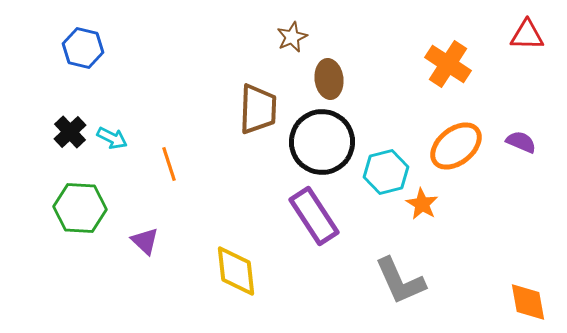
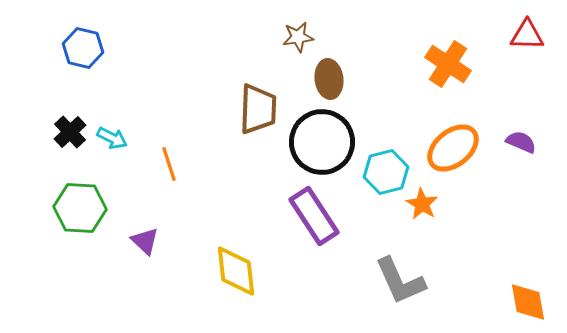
brown star: moved 6 px right; rotated 16 degrees clockwise
orange ellipse: moved 3 px left, 2 px down
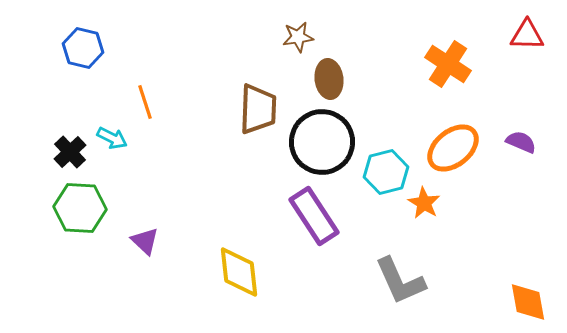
black cross: moved 20 px down
orange line: moved 24 px left, 62 px up
orange star: moved 2 px right, 1 px up
yellow diamond: moved 3 px right, 1 px down
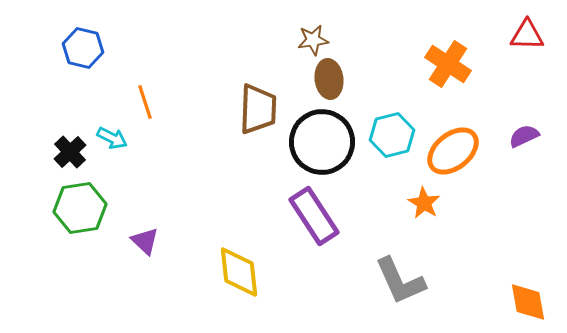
brown star: moved 15 px right, 3 px down
purple semicircle: moved 3 px right, 6 px up; rotated 48 degrees counterclockwise
orange ellipse: moved 3 px down
cyan hexagon: moved 6 px right, 37 px up
green hexagon: rotated 12 degrees counterclockwise
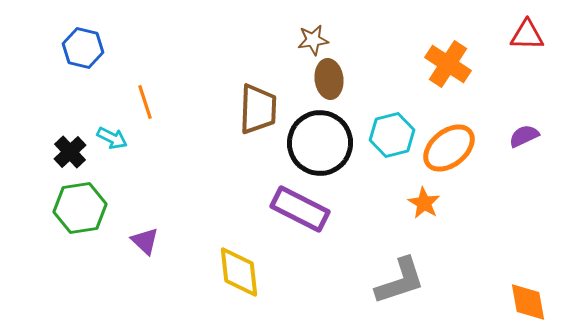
black circle: moved 2 px left, 1 px down
orange ellipse: moved 4 px left, 3 px up
purple rectangle: moved 14 px left, 7 px up; rotated 30 degrees counterclockwise
gray L-shape: rotated 84 degrees counterclockwise
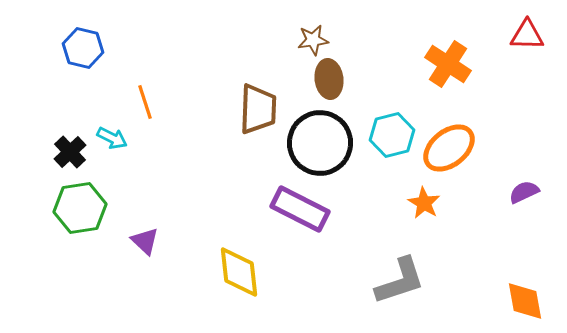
purple semicircle: moved 56 px down
orange diamond: moved 3 px left, 1 px up
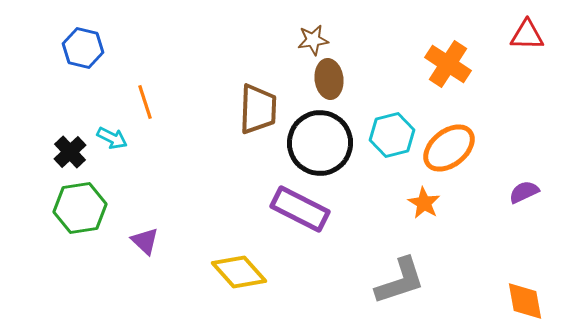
yellow diamond: rotated 36 degrees counterclockwise
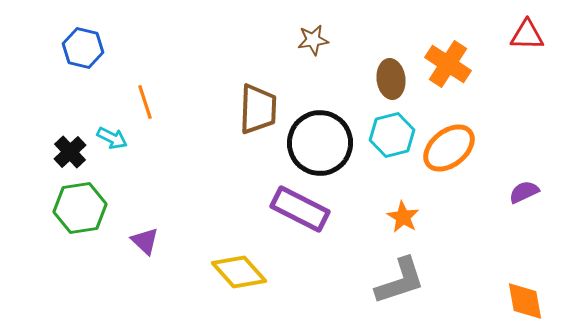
brown ellipse: moved 62 px right
orange star: moved 21 px left, 14 px down
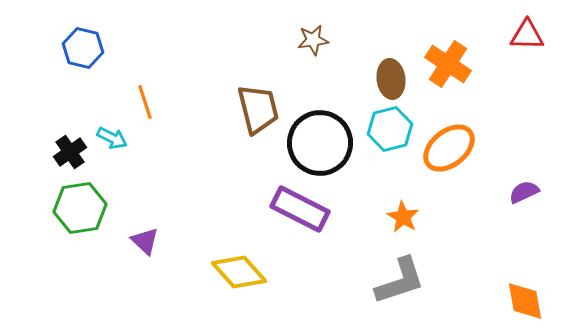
brown trapezoid: rotated 16 degrees counterclockwise
cyan hexagon: moved 2 px left, 6 px up
black cross: rotated 8 degrees clockwise
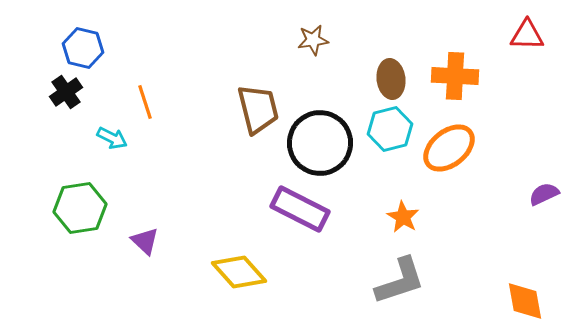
orange cross: moved 7 px right, 12 px down; rotated 30 degrees counterclockwise
black cross: moved 4 px left, 60 px up
purple semicircle: moved 20 px right, 2 px down
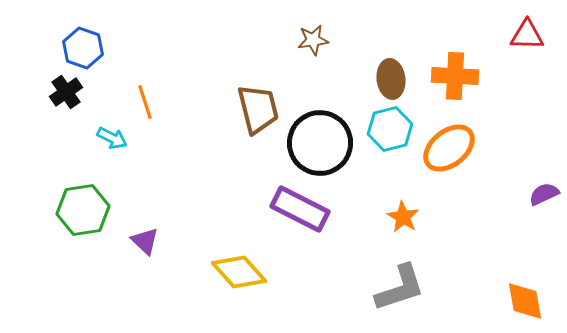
blue hexagon: rotated 6 degrees clockwise
green hexagon: moved 3 px right, 2 px down
gray L-shape: moved 7 px down
